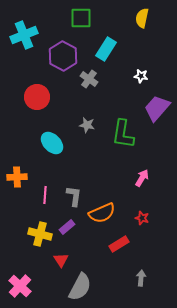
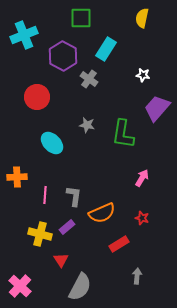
white star: moved 2 px right, 1 px up
gray arrow: moved 4 px left, 2 px up
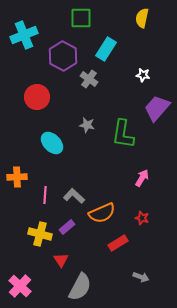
gray L-shape: rotated 55 degrees counterclockwise
red rectangle: moved 1 px left, 1 px up
gray arrow: moved 4 px right, 1 px down; rotated 105 degrees clockwise
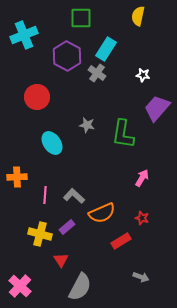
yellow semicircle: moved 4 px left, 2 px up
purple hexagon: moved 4 px right
gray cross: moved 8 px right, 6 px up
cyan ellipse: rotated 10 degrees clockwise
red rectangle: moved 3 px right, 2 px up
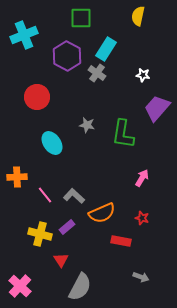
pink line: rotated 42 degrees counterclockwise
red rectangle: rotated 42 degrees clockwise
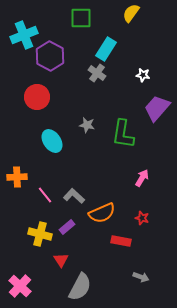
yellow semicircle: moved 7 px left, 3 px up; rotated 24 degrees clockwise
purple hexagon: moved 17 px left
cyan ellipse: moved 2 px up
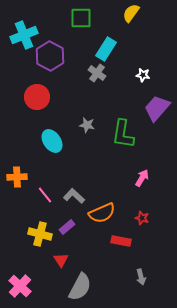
gray arrow: rotated 56 degrees clockwise
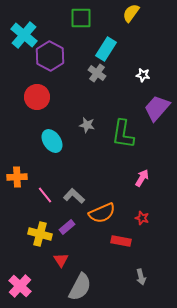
cyan cross: rotated 28 degrees counterclockwise
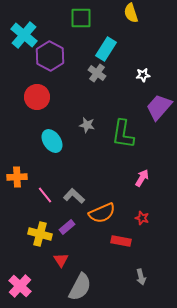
yellow semicircle: rotated 54 degrees counterclockwise
white star: rotated 16 degrees counterclockwise
purple trapezoid: moved 2 px right, 1 px up
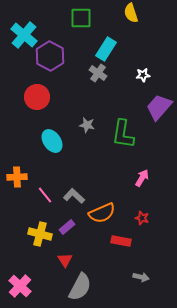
gray cross: moved 1 px right
red triangle: moved 4 px right
gray arrow: rotated 63 degrees counterclockwise
